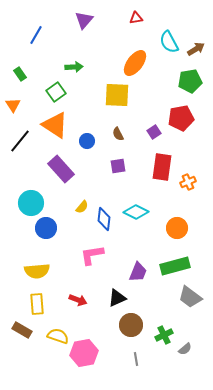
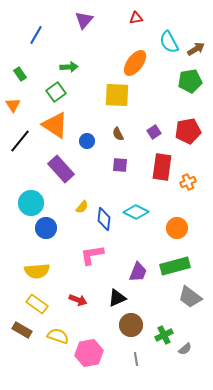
green arrow at (74, 67): moved 5 px left
red pentagon at (181, 118): moved 7 px right, 13 px down
purple square at (118, 166): moved 2 px right, 1 px up; rotated 14 degrees clockwise
yellow rectangle at (37, 304): rotated 50 degrees counterclockwise
pink hexagon at (84, 353): moved 5 px right
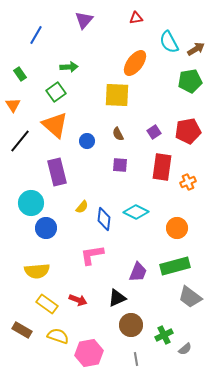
orange triangle at (55, 125): rotated 8 degrees clockwise
purple rectangle at (61, 169): moved 4 px left, 3 px down; rotated 28 degrees clockwise
yellow rectangle at (37, 304): moved 10 px right
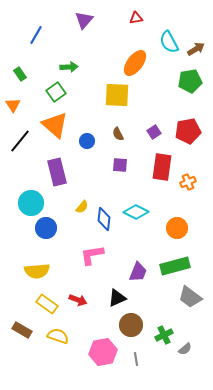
pink hexagon at (89, 353): moved 14 px right, 1 px up
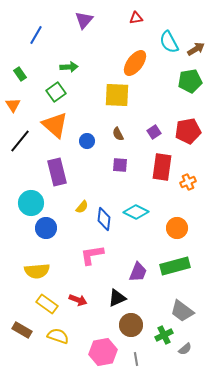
gray trapezoid at (190, 297): moved 8 px left, 14 px down
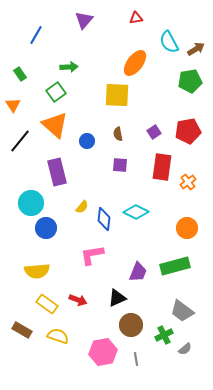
brown semicircle at (118, 134): rotated 16 degrees clockwise
orange cross at (188, 182): rotated 14 degrees counterclockwise
orange circle at (177, 228): moved 10 px right
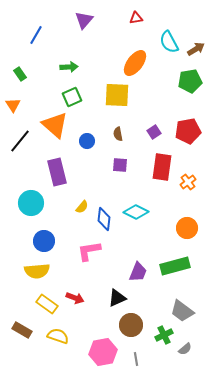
green square at (56, 92): moved 16 px right, 5 px down; rotated 12 degrees clockwise
blue circle at (46, 228): moved 2 px left, 13 px down
pink L-shape at (92, 255): moved 3 px left, 4 px up
red arrow at (78, 300): moved 3 px left, 2 px up
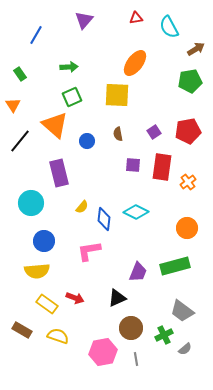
cyan semicircle at (169, 42): moved 15 px up
purple square at (120, 165): moved 13 px right
purple rectangle at (57, 172): moved 2 px right, 1 px down
brown circle at (131, 325): moved 3 px down
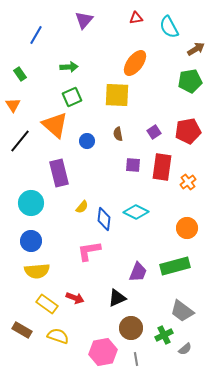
blue circle at (44, 241): moved 13 px left
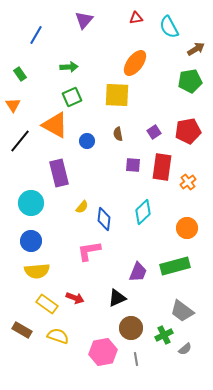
orange triangle at (55, 125): rotated 12 degrees counterclockwise
cyan diamond at (136, 212): moved 7 px right; rotated 70 degrees counterclockwise
